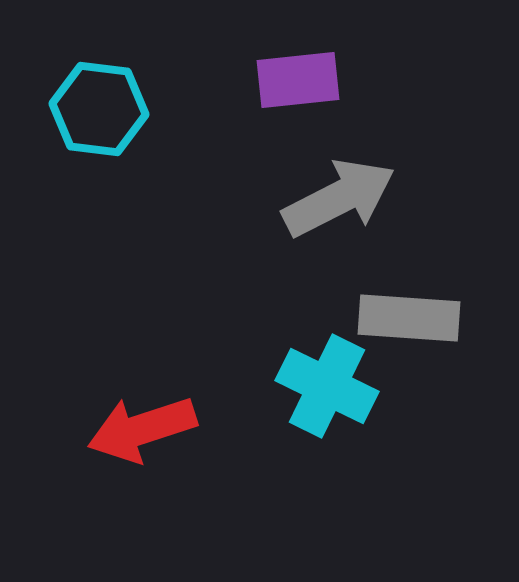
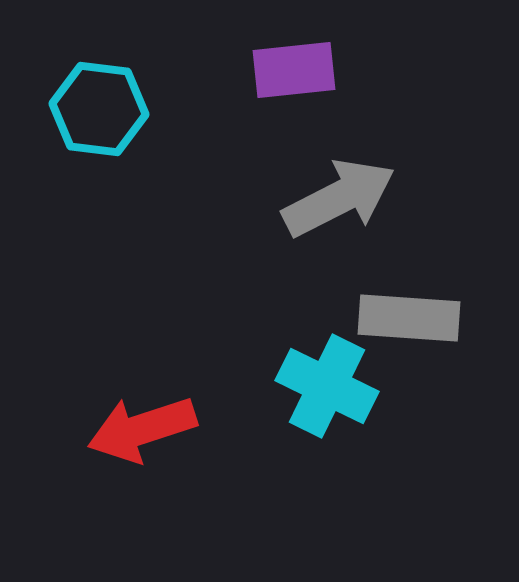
purple rectangle: moved 4 px left, 10 px up
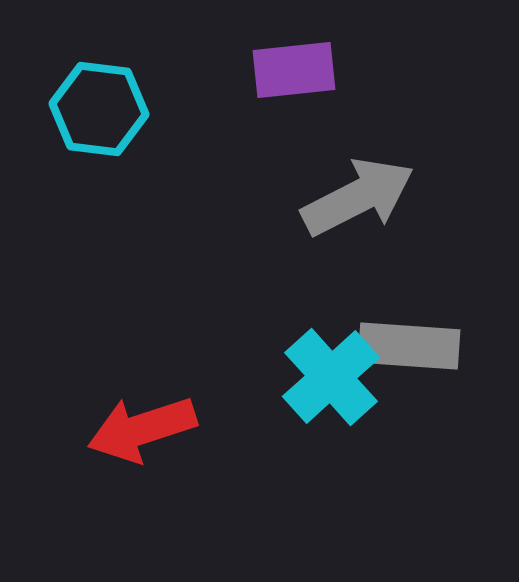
gray arrow: moved 19 px right, 1 px up
gray rectangle: moved 28 px down
cyan cross: moved 4 px right, 9 px up; rotated 22 degrees clockwise
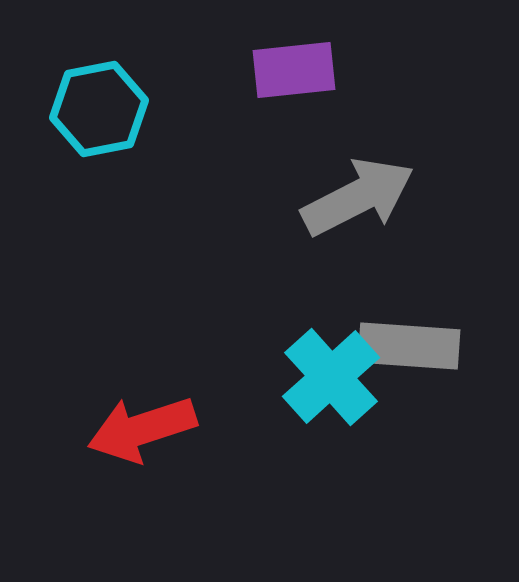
cyan hexagon: rotated 18 degrees counterclockwise
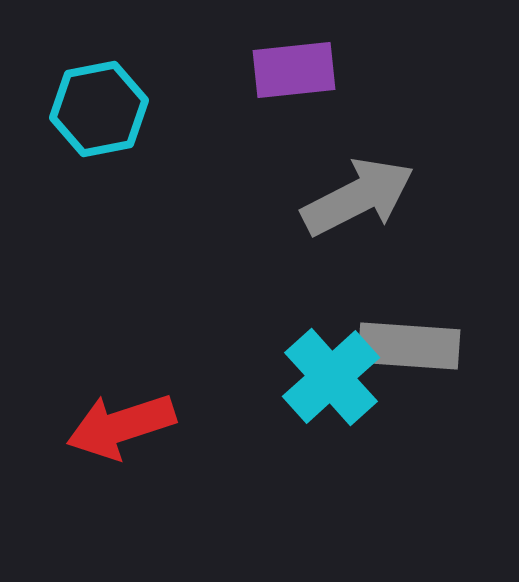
red arrow: moved 21 px left, 3 px up
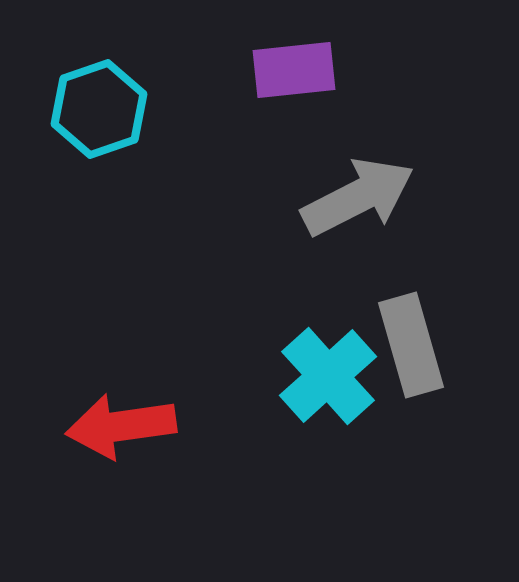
cyan hexagon: rotated 8 degrees counterclockwise
gray rectangle: moved 2 px right, 1 px up; rotated 70 degrees clockwise
cyan cross: moved 3 px left, 1 px up
red arrow: rotated 10 degrees clockwise
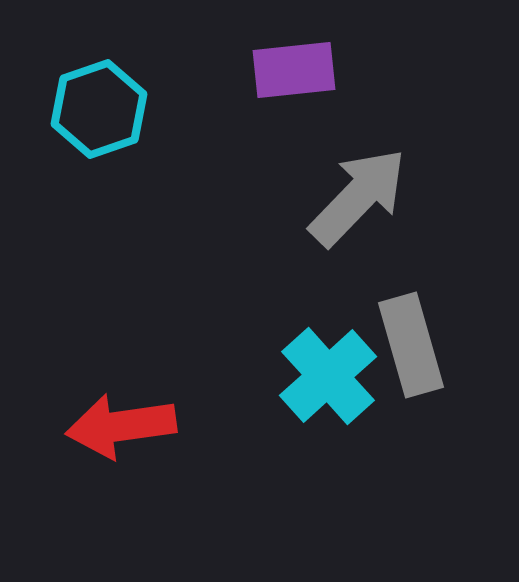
gray arrow: rotated 19 degrees counterclockwise
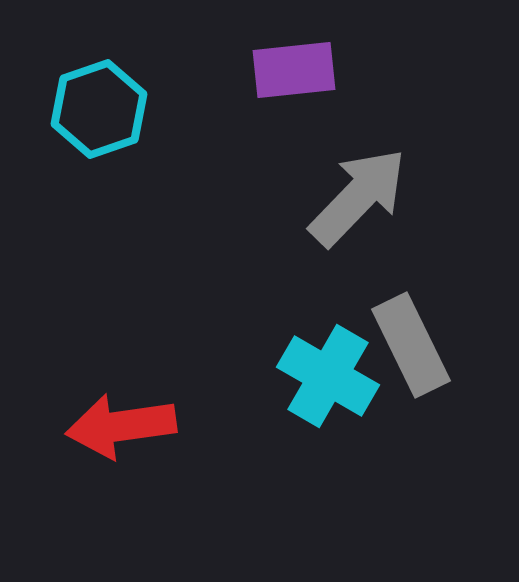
gray rectangle: rotated 10 degrees counterclockwise
cyan cross: rotated 18 degrees counterclockwise
